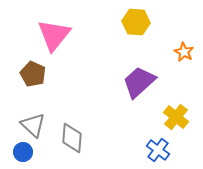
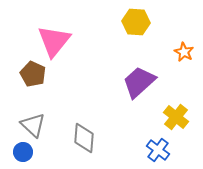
pink triangle: moved 6 px down
gray diamond: moved 12 px right
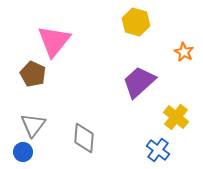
yellow hexagon: rotated 12 degrees clockwise
gray triangle: rotated 24 degrees clockwise
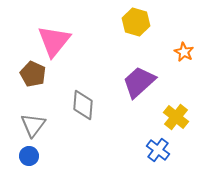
gray diamond: moved 1 px left, 33 px up
blue circle: moved 6 px right, 4 px down
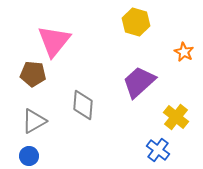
brown pentagon: rotated 20 degrees counterclockwise
gray triangle: moved 1 px right, 4 px up; rotated 24 degrees clockwise
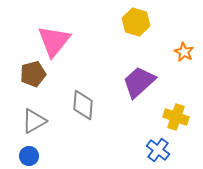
brown pentagon: rotated 20 degrees counterclockwise
yellow cross: rotated 20 degrees counterclockwise
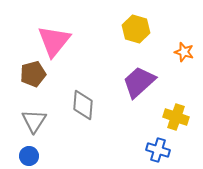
yellow hexagon: moved 7 px down
orange star: rotated 12 degrees counterclockwise
gray triangle: rotated 28 degrees counterclockwise
blue cross: rotated 20 degrees counterclockwise
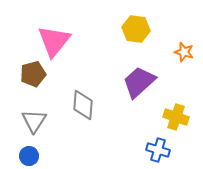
yellow hexagon: rotated 8 degrees counterclockwise
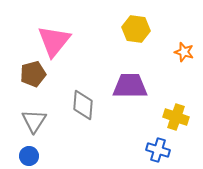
purple trapezoid: moved 9 px left, 4 px down; rotated 42 degrees clockwise
